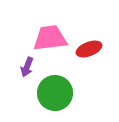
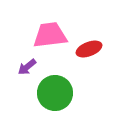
pink trapezoid: moved 3 px up
purple arrow: rotated 30 degrees clockwise
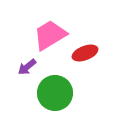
pink trapezoid: rotated 24 degrees counterclockwise
red ellipse: moved 4 px left, 4 px down
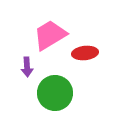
red ellipse: rotated 15 degrees clockwise
purple arrow: rotated 54 degrees counterclockwise
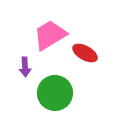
red ellipse: rotated 35 degrees clockwise
purple arrow: moved 2 px left
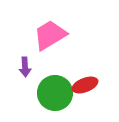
red ellipse: moved 32 px down; rotated 50 degrees counterclockwise
